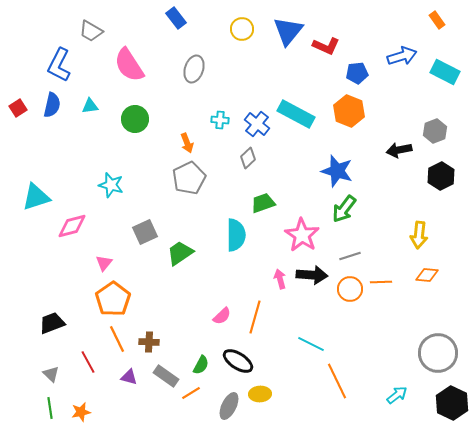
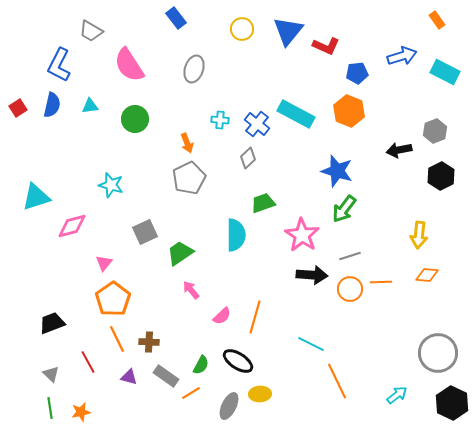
pink arrow at (280, 279): moved 89 px left, 11 px down; rotated 24 degrees counterclockwise
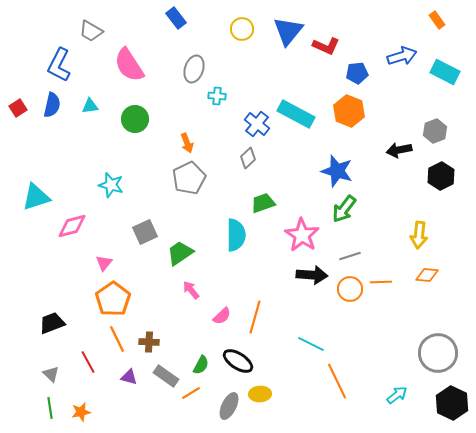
cyan cross at (220, 120): moved 3 px left, 24 px up
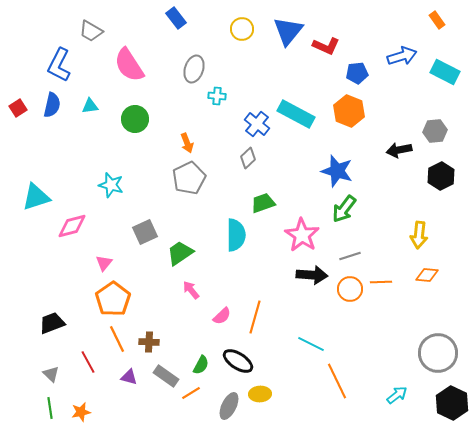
gray hexagon at (435, 131): rotated 15 degrees clockwise
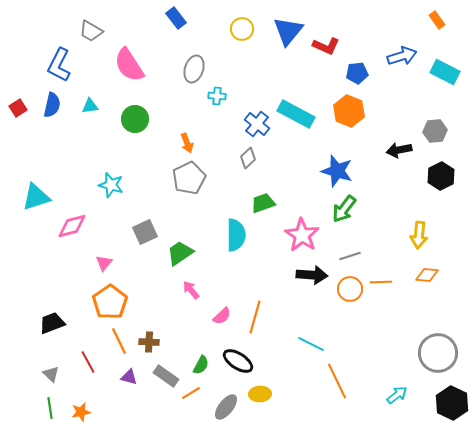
orange pentagon at (113, 299): moved 3 px left, 3 px down
orange line at (117, 339): moved 2 px right, 2 px down
gray ellipse at (229, 406): moved 3 px left, 1 px down; rotated 12 degrees clockwise
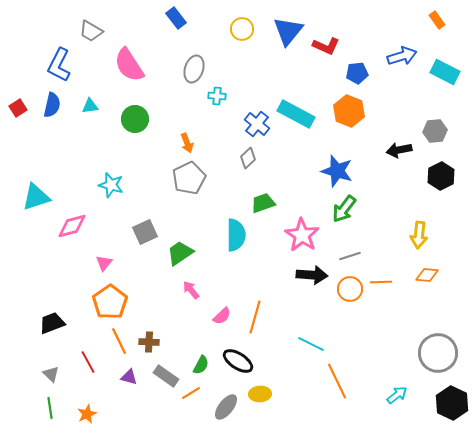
orange star at (81, 412): moved 6 px right, 2 px down; rotated 12 degrees counterclockwise
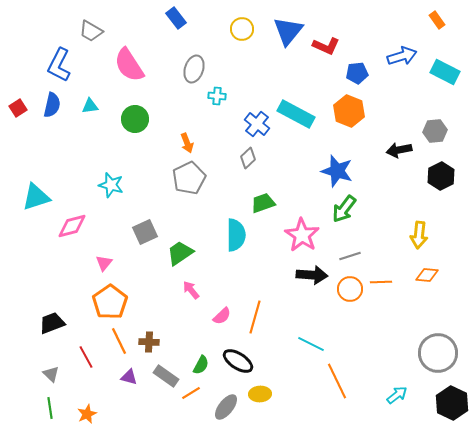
red line at (88, 362): moved 2 px left, 5 px up
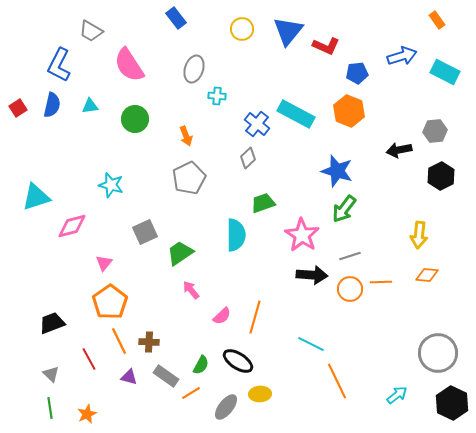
orange arrow at (187, 143): moved 1 px left, 7 px up
red line at (86, 357): moved 3 px right, 2 px down
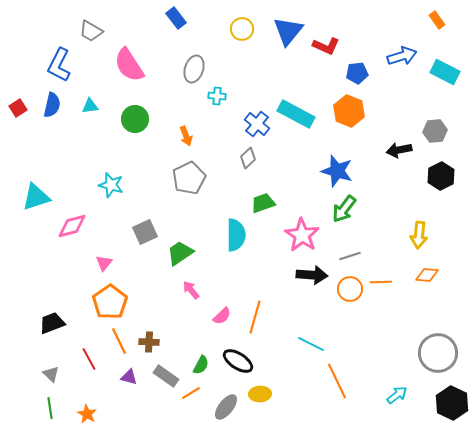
orange star at (87, 414): rotated 18 degrees counterclockwise
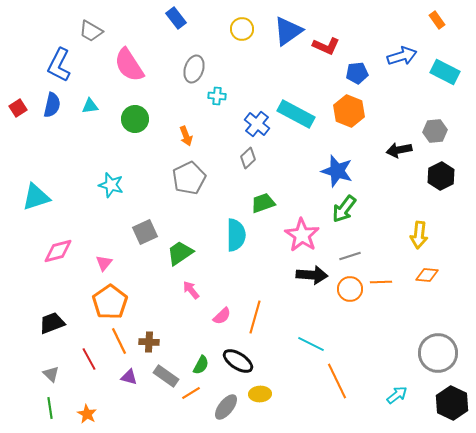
blue triangle at (288, 31): rotated 16 degrees clockwise
pink diamond at (72, 226): moved 14 px left, 25 px down
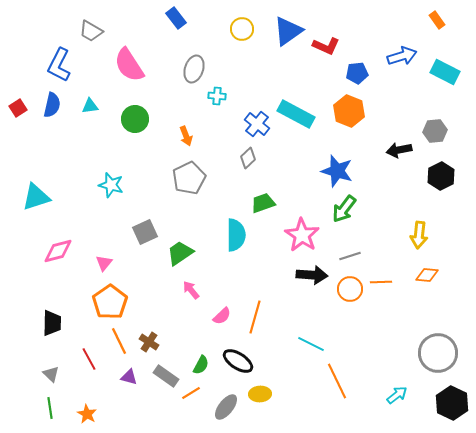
black trapezoid at (52, 323): rotated 112 degrees clockwise
brown cross at (149, 342): rotated 30 degrees clockwise
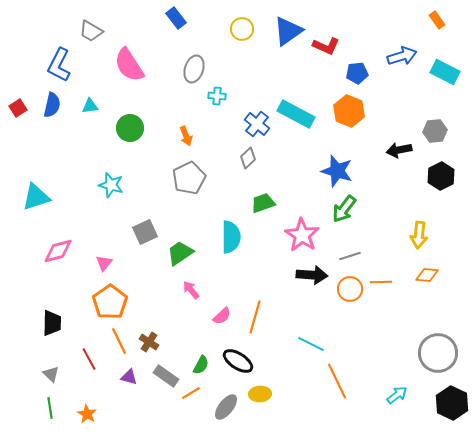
green circle at (135, 119): moved 5 px left, 9 px down
cyan semicircle at (236, 235): moved 5 px left, 2 px down
